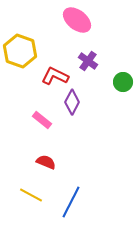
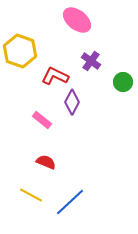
purple cross: moved 3 px right
blue line: moved 1 px left; rotated 20 degrees clockwise
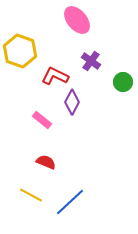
pink ellipse: rotated 12 degrees clockwise
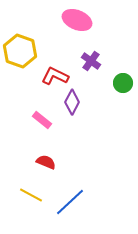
pink ellipse: rotated 28 degrees counterclockwise
green circle: moved 1 px down
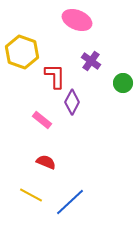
yellow hexagon: moved 2 px right, 1 px down
red L-shape: rotated 64 degrees clockwise
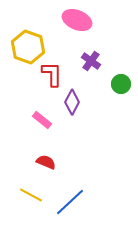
yellow hexagon: moved 6 px right, 5 px up
red L-shape: moved 3 px left, 2 px up
green circle: moved 2 px left, 1 px down
